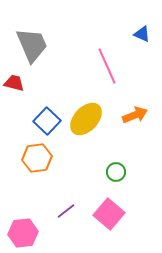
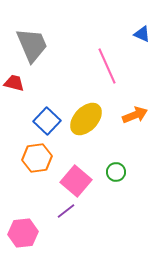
pink square: moved 33 px left, 33 px up
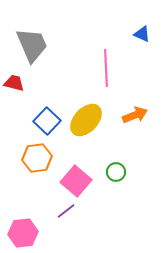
pink line: moved 1 px left, 2 px down; rotated 21 degrees clockwise
yellow ellipse: moved 1 px down
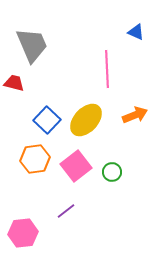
blue triangle: moved 6 px left, 2 px up
pink line: moved 1 px right, 1 px down
blue square: moved 1 px up
orange hexagon: moved 2 px left, 1 px down
green circle: moved 4 px left
pink square: moved 15 px up; rotated 12 degrees clockwise
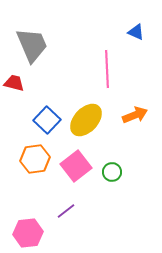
pink hexagon: moved 5 px right
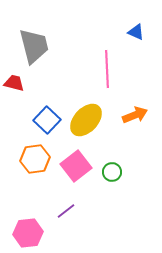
gray trapezoid: moved 2 px right, 1 px down; rotated 9 degrees clockwise
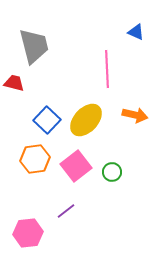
orange arrow: rotated 35 degrees clockwise
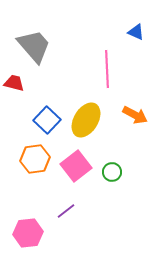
gray trapezoid: rotated 27 degrees counterclockwise
orange arrow: rotated 15 degrees clockwise
yellow ellipse: rotated 12 degrees counterclockwise
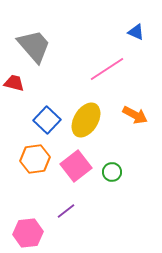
pink line: rotated 60 degrees clockwise
